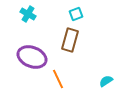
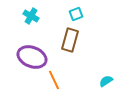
cyan cross: moved 3 px right, 2 px down
orange line: moved 4 px left, 1 px down
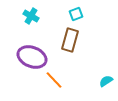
orange line: rotated 18 degrees counterclockwise
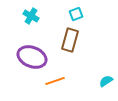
orange line: moved 1 px right, 1 px down; rotated 66 degrees counterclockwise
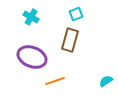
cyan cross: moved 1 px down
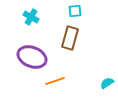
cyan square: moved 1 px left, 3 px up; rotated 16 degrees clockwise
brown rectangle: moved 2 px up
cyan semicircle: moved 1 px right, 2 px down
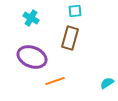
cyan cross: moved 1 px down
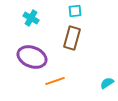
brown rectangle: moved 2 px right
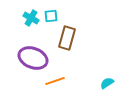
cyan square: moved 24 px left, 5 px down
brown rectangle: moved 5 px left
purple ellipse: moved 1 px right, 1 px down
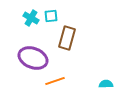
cyan semicircle: moved 1 px left, 1 px down; rotated 32 degrees clockwise
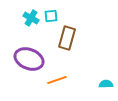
purple ellipse: moved 4 px left, 1 px down
orange line: moved 2 px right, 1 px up
